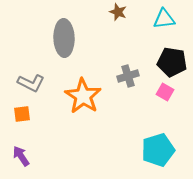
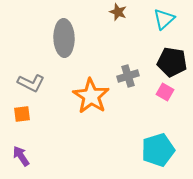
cyan triangle: rotated 35 degrees counterclockwise
orange star: moved 8 px right
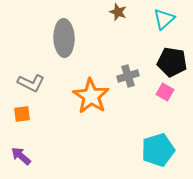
purple arrow: rotated 15 degrees counterclockwise
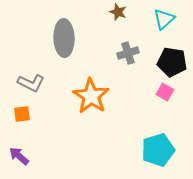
gray cross: moved 23 px up
purple arrow: moved 2 px left
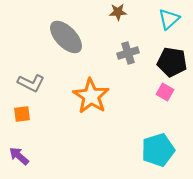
brown star: rotated 24 degrees counterclockwise
cyan triangle: moved 5 px right
gray ellipse: moved 2 px right, 1 px up; rotated 42 degrees counterclockwise
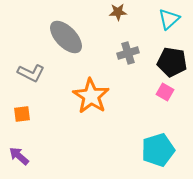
gray L-shape: moved 10 px up
